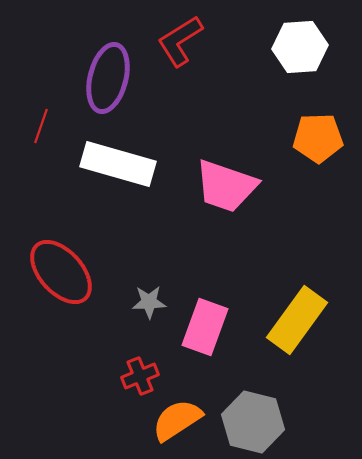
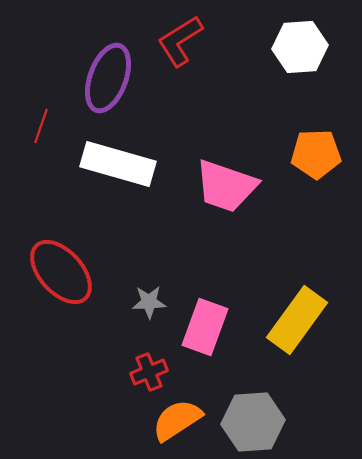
purple ellipse: rotated 6 degrees clockwise
orange pentagon: moved 2 px left, 16 px down
red cross: moved 9 px right, 4 px up
gray hexagon: rotated 18 degrees counterclockwise
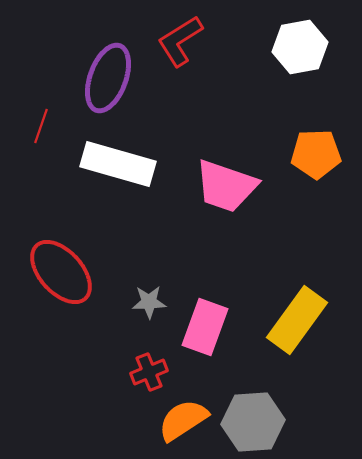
white hexagon: rotated 6 degrees counterclockwise
orange semicircle: moved 6 px right
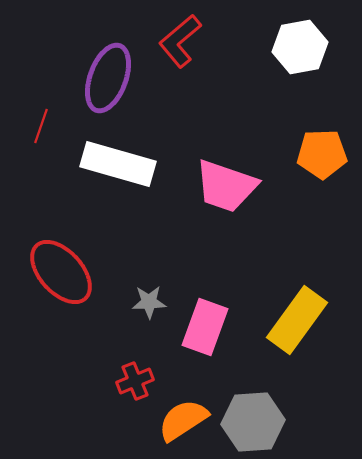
red L-shape: rotated 8 degrees counterclockwise
orange pentagon: moved 6 px right
red cross: moved 14 px left, 9 px down
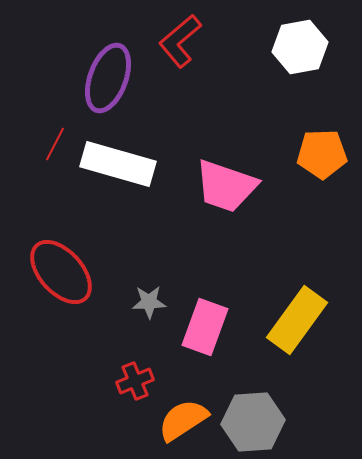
red line: moved 14 px right, 18 px down; rotated 8 degrees clockwise
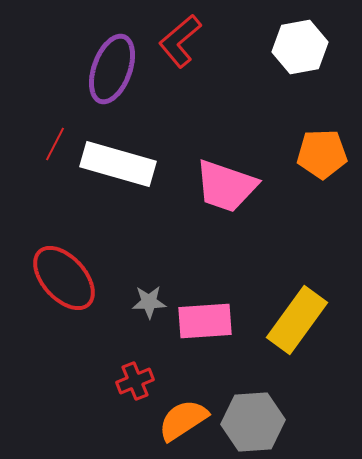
purple ellipse: moved 4 px right, 9 px up
red ellipse: moved 3 px right, 6 px down
pink rectangle: moved 6 px up; rotated 66 degrees clockwise
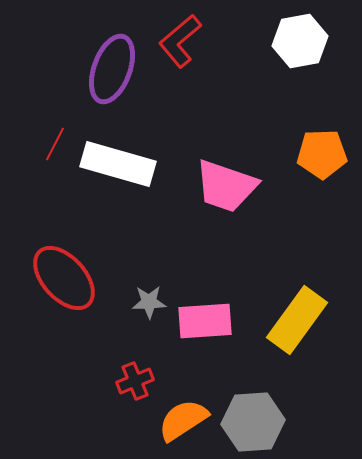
white hexagon: moved 6 px up
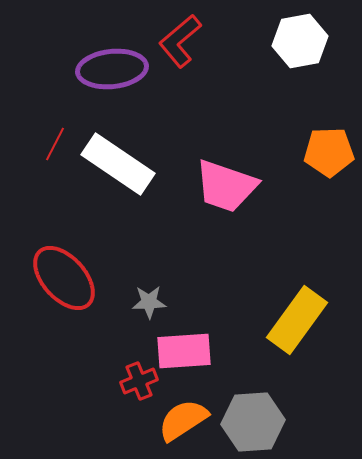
purple ellipse: rotated 64 degrees clockwise
orange pentagon: moved 7 px right, 2 px up
white rectangle: rotated 18 degrees clockwise
pink rectangle: moved 21 px left, 30 px down
red cross: moved 4 px right
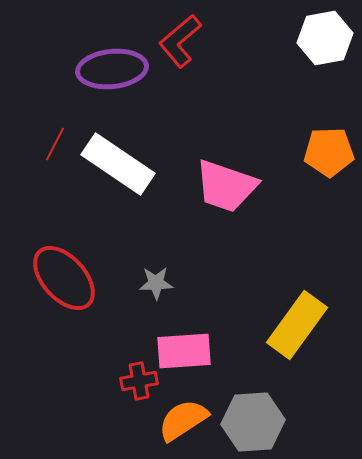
white hexagon: moved 25 px right, 3 px up
gray star: moved 7 px right, 19 px up
yellow rectangle: moved 5 px down
red cross: rotated 12 degrees clockwise
